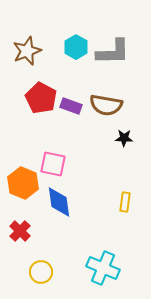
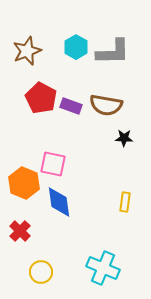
orange hexagon: moved 1 px right
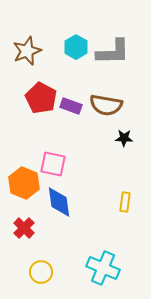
red cross: moved 4 px right, 3 px up
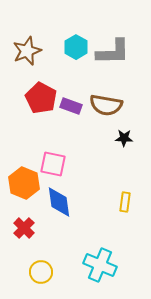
cyan cross: moved 3 px left, 3 px up
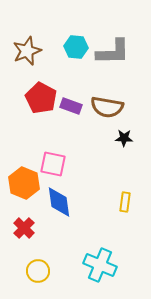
cyan hexagon: rotated 25 degrees counterclockwise
brown semicircle: moved 1 px right, 2 px down
yellow circle: moved 3 px left, 1 px up
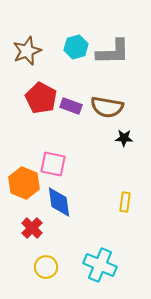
cyan hexagon: rotated 20 degrees counterclockwise
red cross: moved 8 px right
yellow circle: moved 8 px right, 4 px up
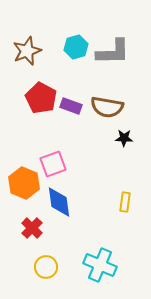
pink square: rotated 32 degrees counterclockwise
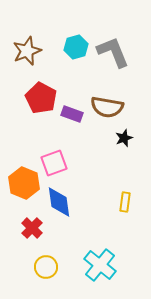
gray L-shape: rotated 111 degrees counterclockwise
purple rectangle: moved 1 px right, 8 px down
black star: rotated 24 degrees counterclockwise
pink square: moved 1 px right, 1 px up
cyan cross: rotated 16 degrees clockwise
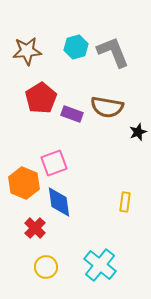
brown star: rotated 16 degrees clockwise
red pentagon: rotated 12 degrees clockwise
black star: moved 14 px right, 6 px up
red cross: moved 3 px right
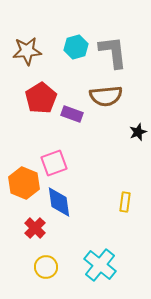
gray L-shape: rotated 15 degrees clockwise
brown semicircle: moved 1 px left, 11 px up; rotated 16 degrees counterclockwise
